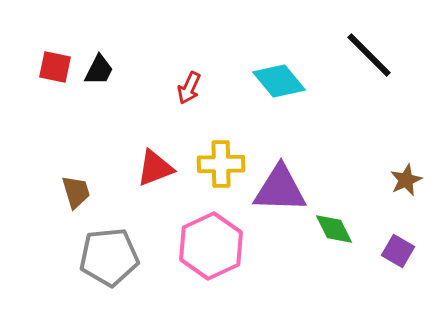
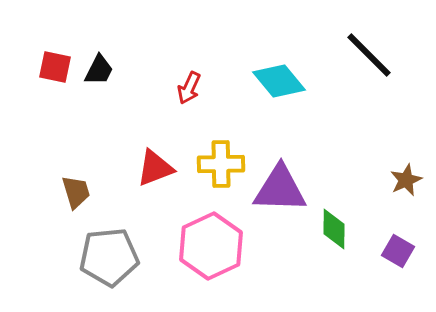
green diamond: rotated 27 degrees clockwise
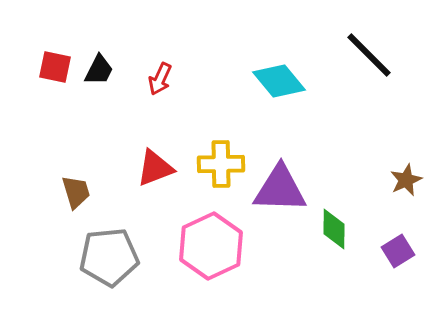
red arrow: moved 29 px left, 9 px up
purple square: rotated 28 degrees clockwise
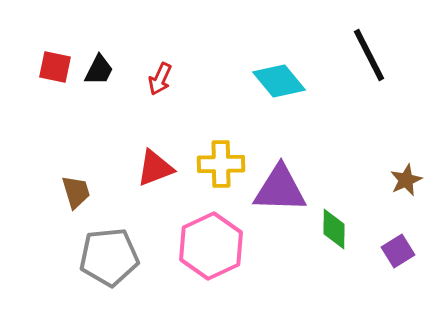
black line: rotated 18 degrees clockwise
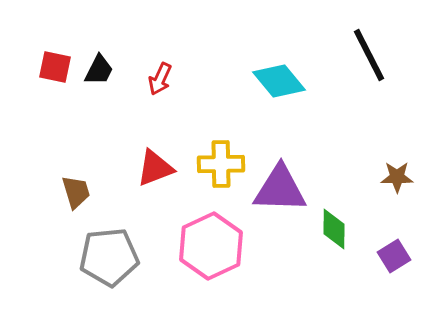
brown star: moved 9 px left, 3 px up; rotated 24 degrees clockwise
purple square: moved 4 px left, 5 px down
